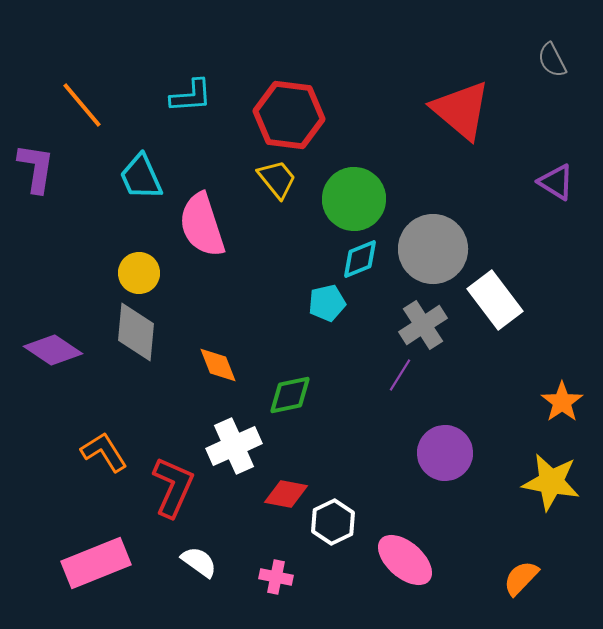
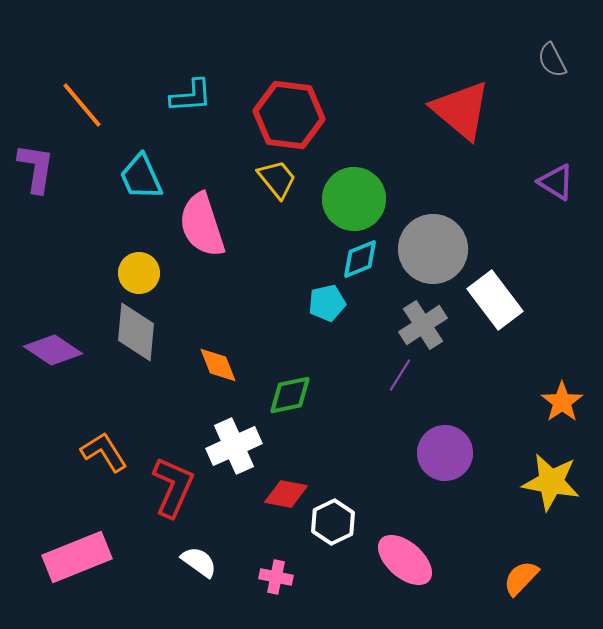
pink rectangle: moved 19 px left, 6 px up
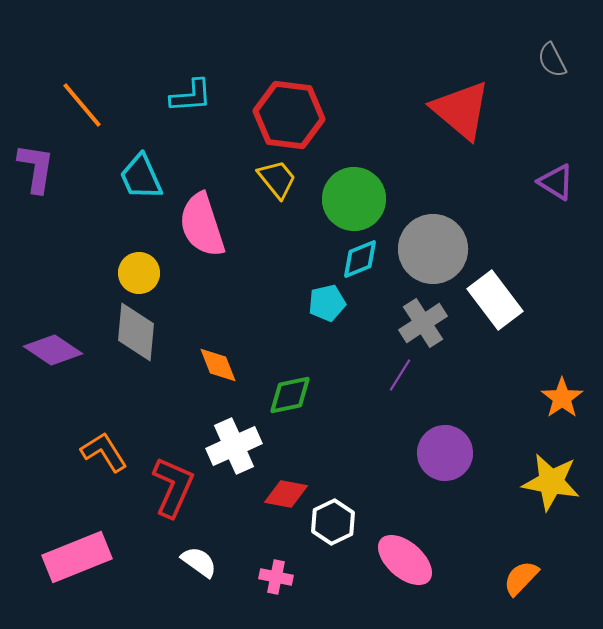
gray cross: moved 2 px up
orange star: moved 4 px up
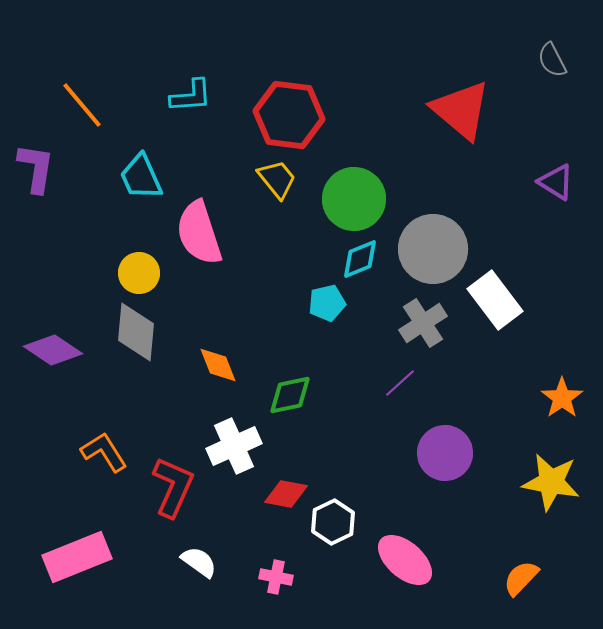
pink semicircle: moved 3 px left, 8 px down
purple line: moved 8 px down; rotated 16 degrees clockwise
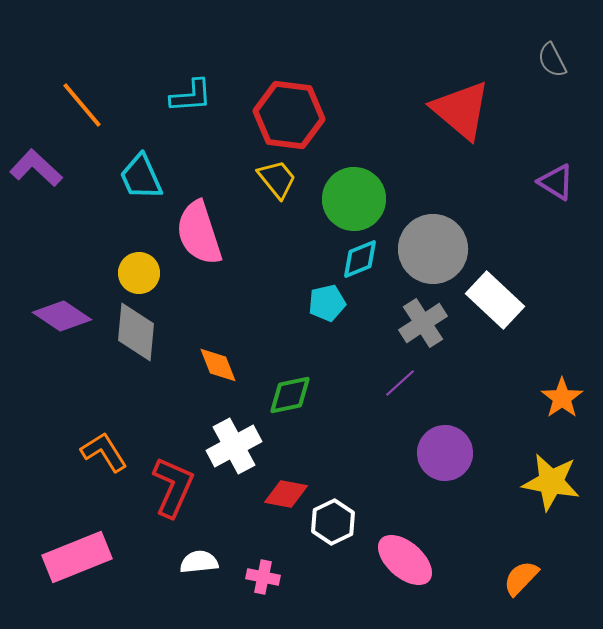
purple L-shape: rotated 56 degrees counterclockwise
white rectangle: rotated 10 degrees counterclockwise
purple diamond: moved 9 px right, 34 px up
white cross: rotated 4 degrees counterclockwise
white semicircle: rotated 42 degrees counterclockwise
pink cross: moved 13 px left
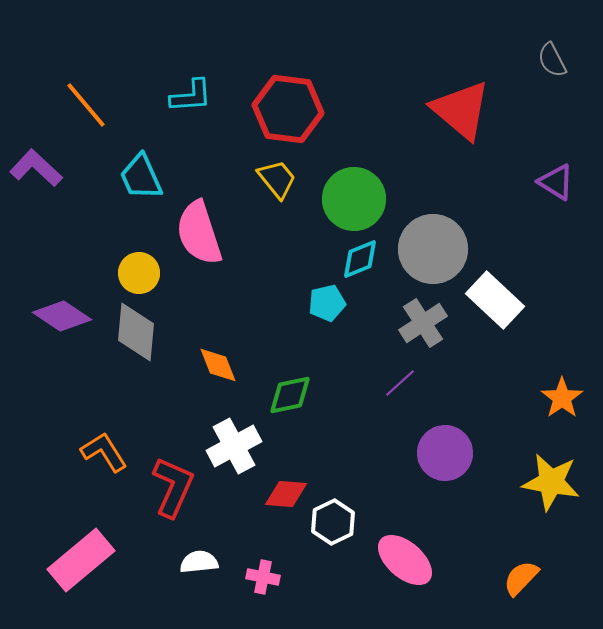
orange line: moved 4 px right
red hexagon: moved 1 px left, 6 px up
red diamond: rotated 6 degrees counterclockwise
pink rectangle: moved 4 px right, 3 px down; rotated 18 degrees counterclockwise
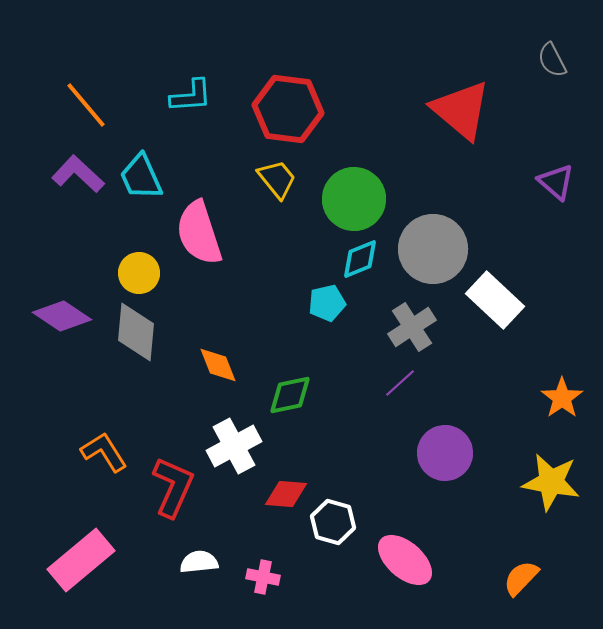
purple L-shape: moved 42 px right, 6 px down
purple triangle: rotated 9 degrees clockwise
gray cross: moved 11 px left, 4 px down
white hexagon: rotated 18 degrees counterclockwise
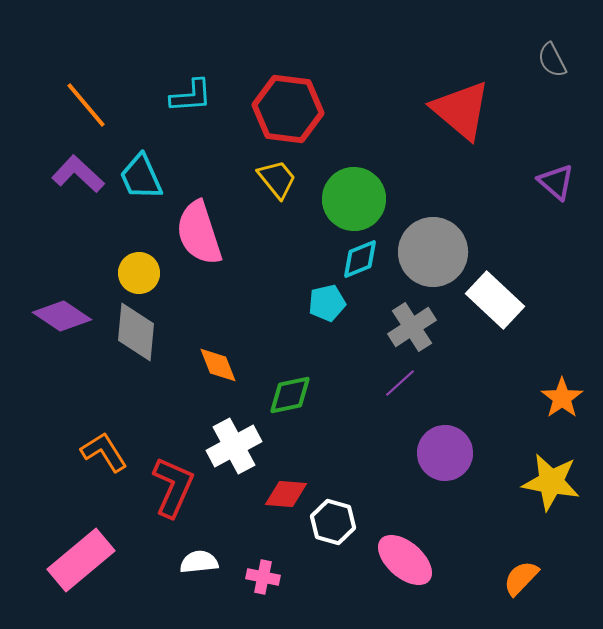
gray circle: moved 3 px down
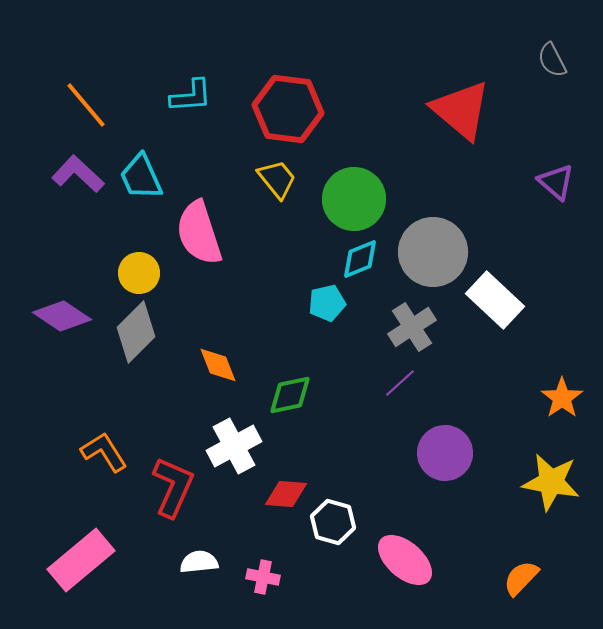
gray diamond: rotated 40 degrees clockwise
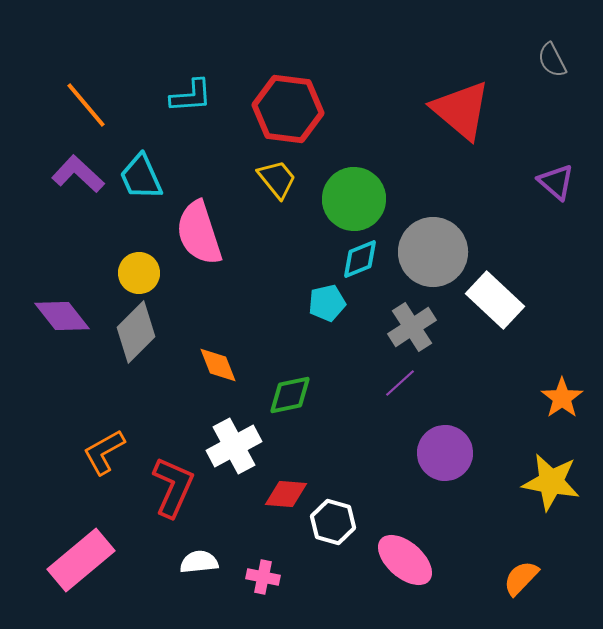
purple diamond: rotated 18 degrees clockwise
orange L-shape: rotated 87 degrees counterclockwise
